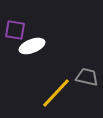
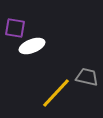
purple square: moved 2 px up
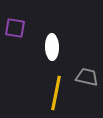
white ellipse: moved 20 px right, 1 px down; rotated 70 degrees counterclockwise
yellow line: rotated 32 degrees counterclockwise
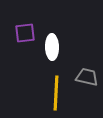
purple square: moved 10 px right, 5 px down; rotated 15 degrees counterclockwise
yellow line: rotated 8 degrees counterclockwise
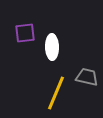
yellow line: rotated 20 degrees clockwise
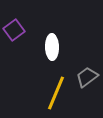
purple square: moved 11 px left, 3 px up; rotated 30 degrees counterclockwise
gray trapezoid: rotated 50 degrees counterclockwise
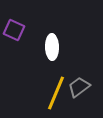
purple square: rotated 30 degrees counterclockwise
gray trapezoid: moved 8 px left, 10 px down
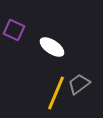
white ellipse: rotated 55 degrees counterclockwise
gray trapezoid: moved 3 px up
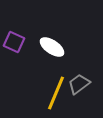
purple square: moved 12 px down
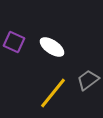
gray trapezoid: moved 9 px right, 4 px up
yellow line: moved 3 px left; rotated 16 degrees clockwise
